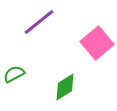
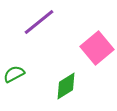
pink square: moved 5 px down
green diamond: moved 1 px right, 1 px up
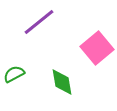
green diamond: moved 4 px left, 4 px up; rotated 68 degrees counterclockwise
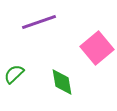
purple line: rotated 20 degrees clockwise
green semicircle: rotated 15 degrees counterclockwise
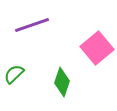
purple line: moved 7 px left, 3 px down
green diamond: rotated 28 degrees clockwise
